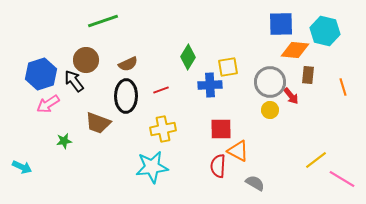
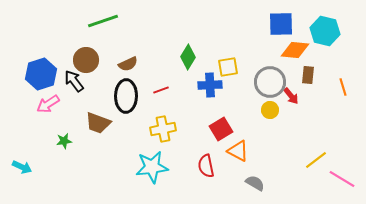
red square: rotated 30 degrees counterclockwise
red semicircle: moved 12 px left; rotated 15 degrees counterclockwise
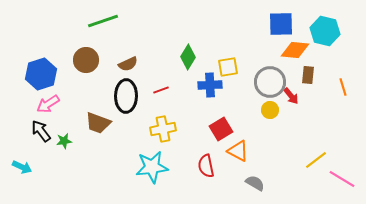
black arrow: moved 33 px left, 50 px down
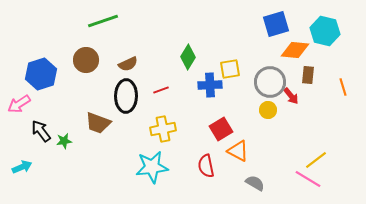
blue square: moved 5 px left; rotated 16 degrees counterclockwise
yellow square: moved 2 px right, 2 px down
pink arrow: moved 29 px left
yellow circle: moved 2 px left
cyan arrow: rotated 48 degrees counterclockwise
pink line: moved 34 px left
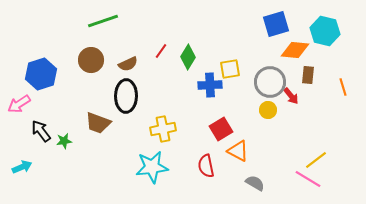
brown circle: moved 5 px right
red line: moved 39 px up; rotated 35 degrees counterclockwise
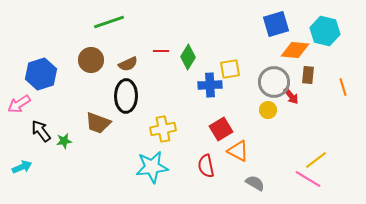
green line: moved 6 px right, 1 px down
red line: rotated 56 degrees clockwise
gray circle: moved 4 px right
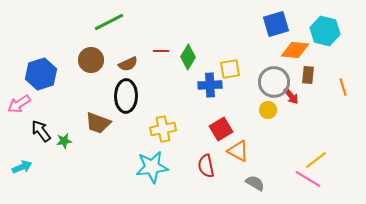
green line: rotated 8 degrees counterclockwise
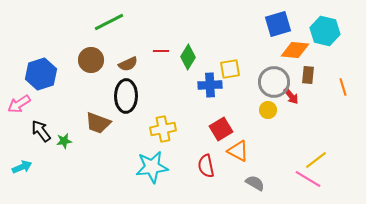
blue square: moved 2 px right
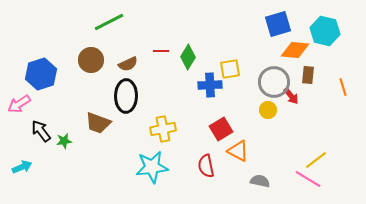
gray semicircle: moved 5 px right, 2 px up; rotated 18 degrees counterclockwise
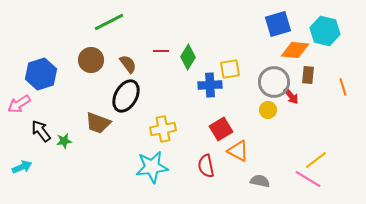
brown semicircle: rotated 102 degrees counterclockwise
black ellipse: rotated 28 degrees clockwise
